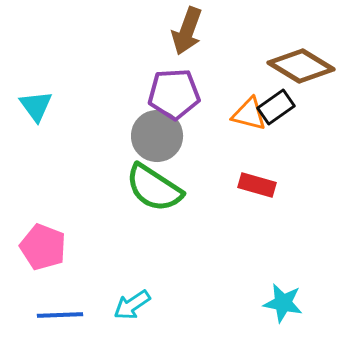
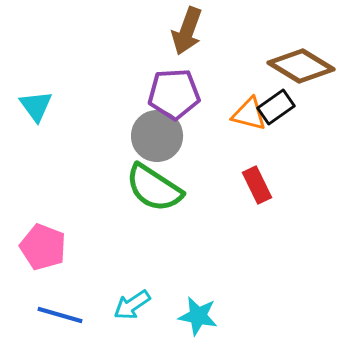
red rectangle: rotated 48 degrees clockwise
cyan star: moved 85 px left, 13 px down
blue line: rotated 18 degrees clockwise
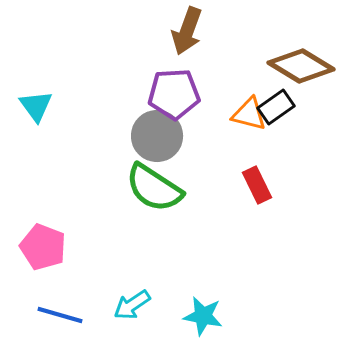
cyan star: moved 5 px right
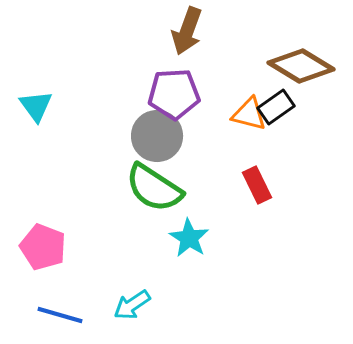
cyan star: moved 14 px left, 78 px up; rotated 21 degrees clockwise
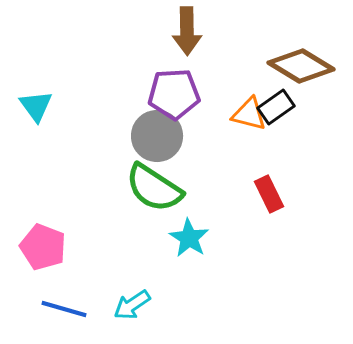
brown arrow: rotated 21 degrees counterclockwise
red rectangle: moved 12 px right, 9 px down
blue line: moved 4 px right, 6 px up
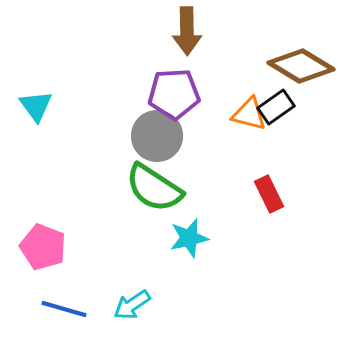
cyan star: rotated 27 degrees clockwise
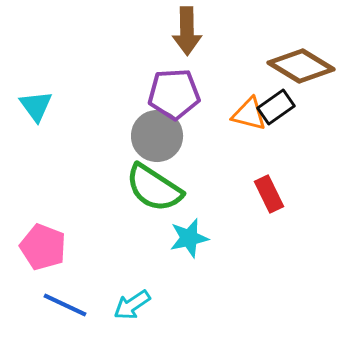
blue line: moved 1 px right, 4 px up; rotated 9 degrees clockwise
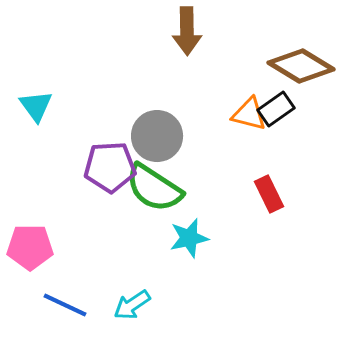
purple pentagon: moved 64 px left, 73 px down
black rectangle: moved 2 px down
pink pentagon: moved 13 px left; rotated 21 degrees counterclockwise
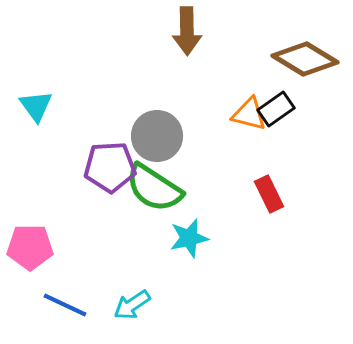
brown diamond: moved 4 px right, 7 px up
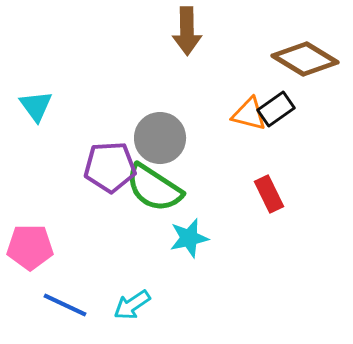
gray circle: moved 3 px right, 2 px down
